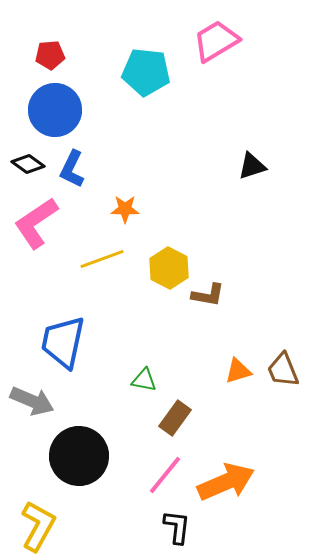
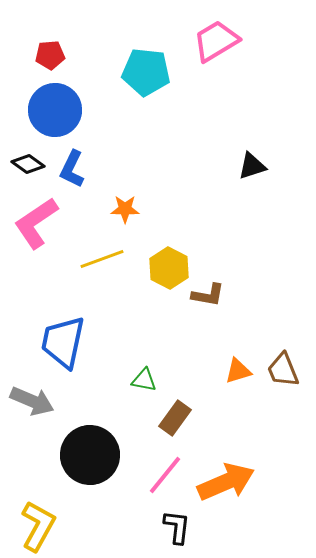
black circle: moved 11 px right, 1 px up
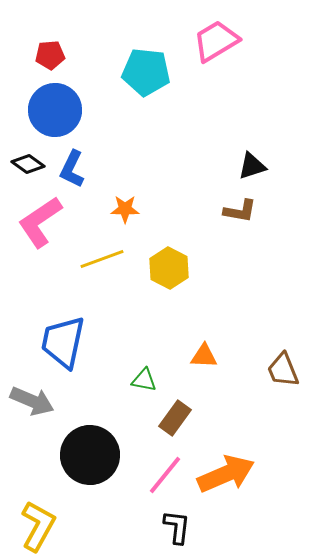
pink L-shape: moved 4 px right, 1 px up
brown L-shape: moved 32 px right, 84 px up
orange triangle: moved 34 px left, 15 px up; rotated 20 degrees clockwise
orange arrow: moved 8 px up
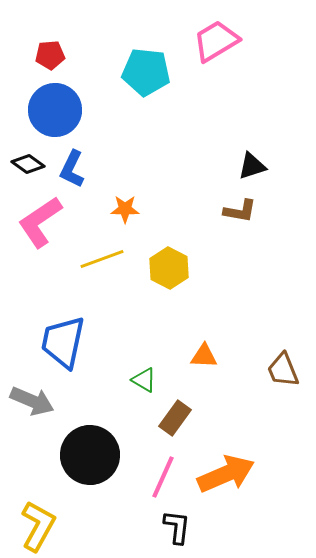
green triangle: rotated 20 degrees clockwise
pink line: moved 2 px left, 2 px down; rotated 15 degrees counterclockwise
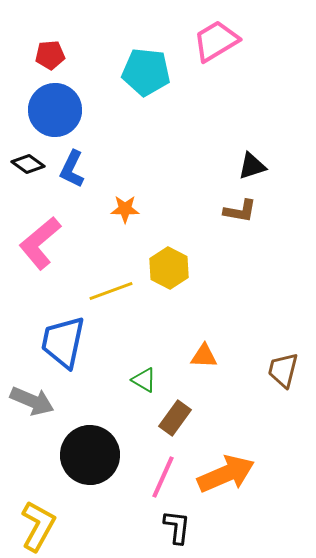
pink L-shape: moved 21 px down; rotated 6 degrees counterclockwise
yellow line: moved 9 px right, 32 px down
brown trapezoid: rotated 36 degrees clockwise
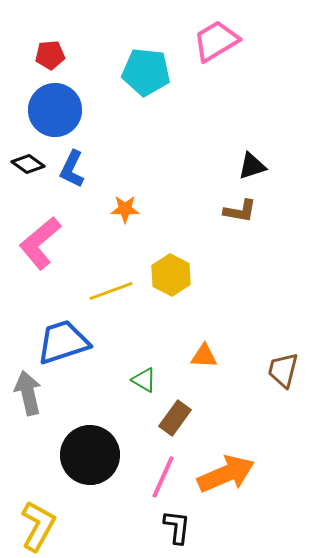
yellow hexagon: moved 2 px right, 7 px down
blue trapezoid: rotated 60 degrees clockwise
gray arrow: moved 4 px left, 8 px up; rotated 126 degrees counterclockwise
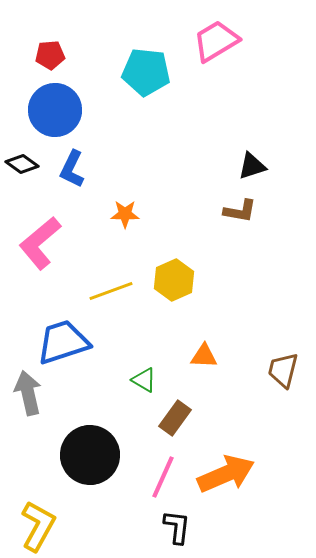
black diamond: moved 6 px left
orange star: moved 5 px down
yellow hexagon: moved 3 px right, 5 px down; rotated 9 degrees clockwise
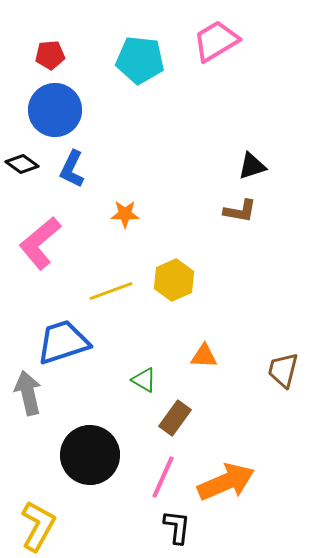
cyan pentagon: moved 6 px left, 12 px up
orange arrow: moved 8 px down
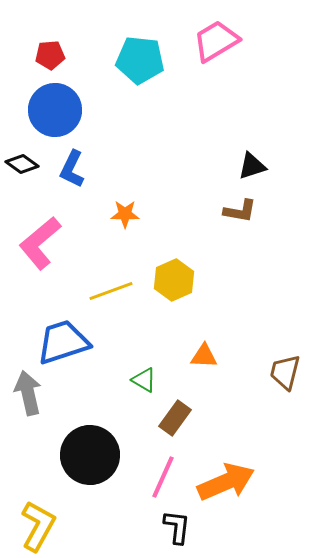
brown trapezoid: moved 2 px right, 2 px down
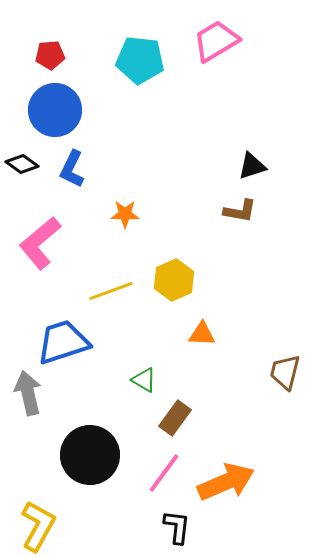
orange triangle: moved 2 px left, 22 px up
pink line: moved 1 px right, 4 px up; rotated 12 degrees clockwise
